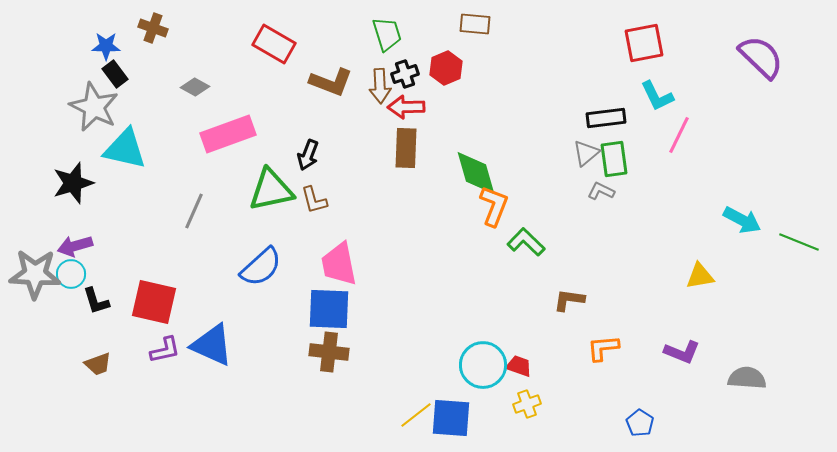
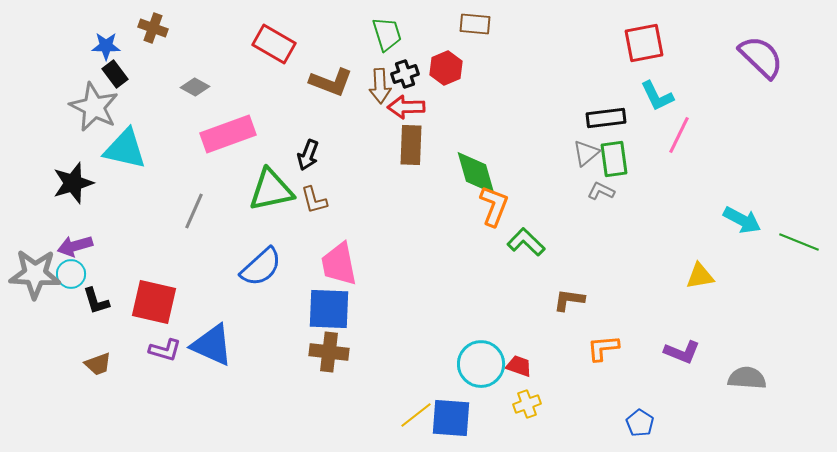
brown rectangle at (406, 148): moved 5 px right, 3 px up
purple L-shape at (165, 350): rotated 28 degrees clockwise
cyan circle at (483, 365): moved 2 px left, 1 px up
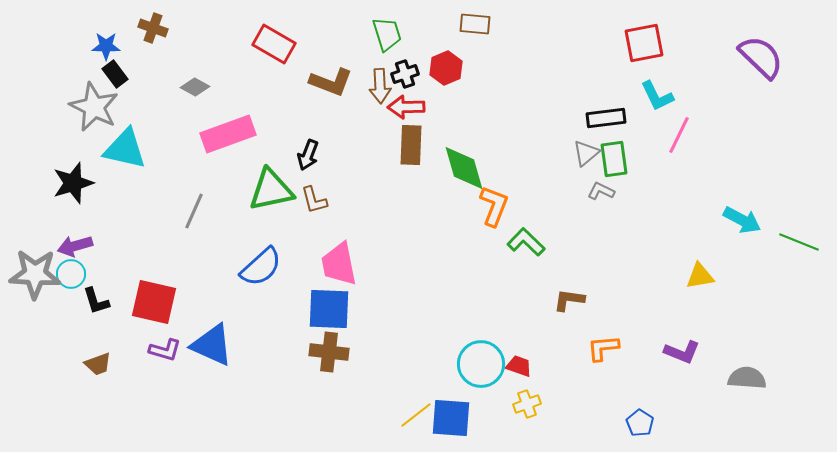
green diamond at (476, 173): moved 12 px left, 5 px up
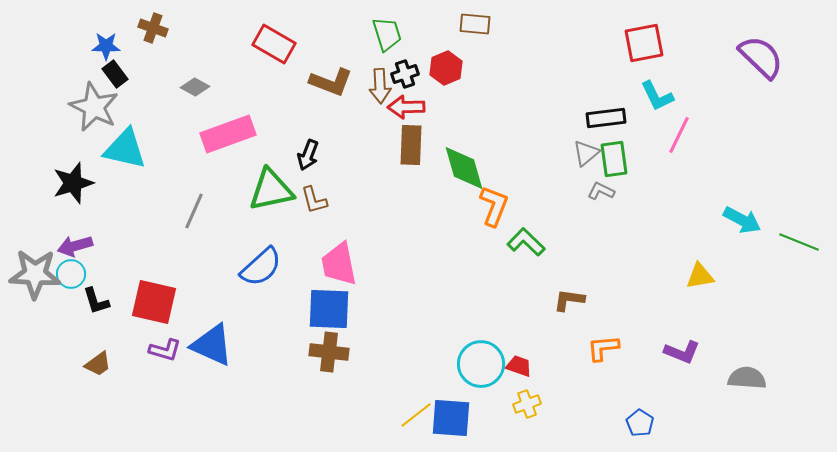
brown trapezoid at (98, 364): rotated 16 degrees counterclockwise
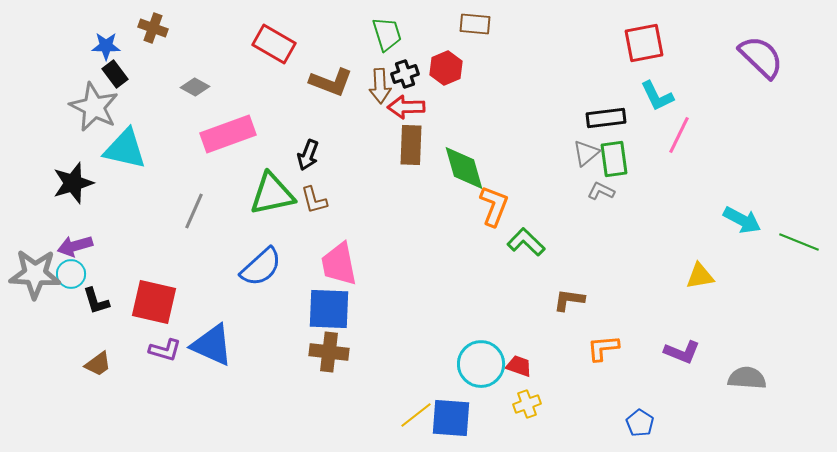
green triangle at (271, 190): moved 1 px right, 4 px down
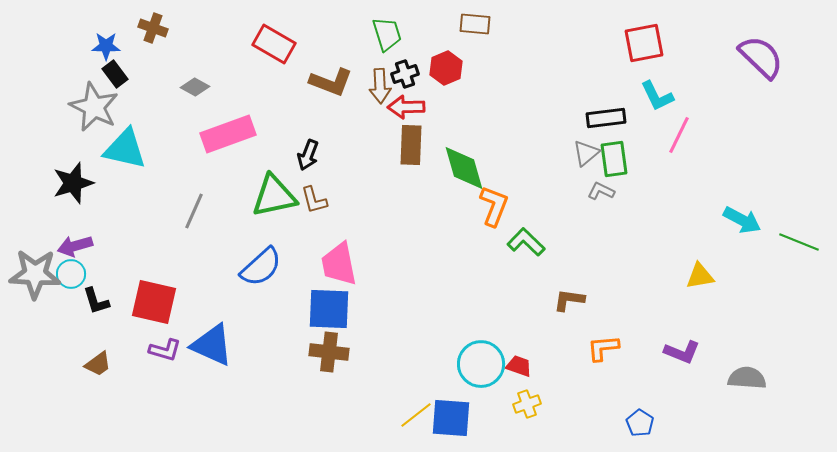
green triangle at (272, 194): moved 2 px right, 2 px down
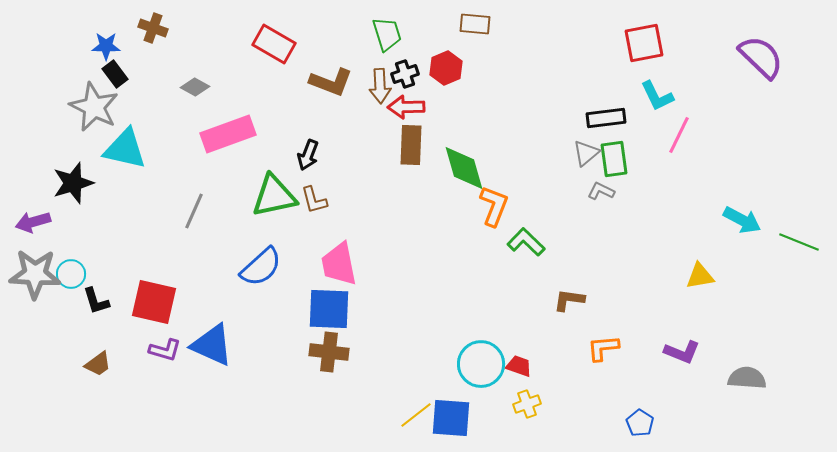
purple arrow at (75, 246): moved 42 px left, 24 px up
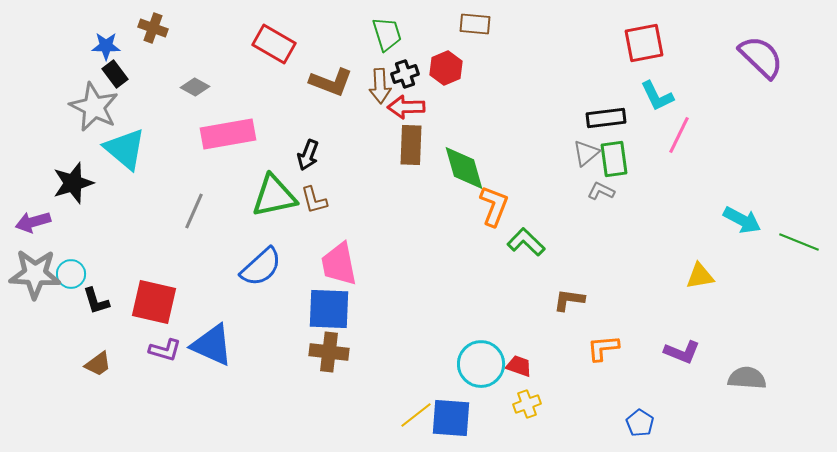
pink rectangle at (228, 134): rotated 10 degrees clockwise
cyan triangle at (125, 149): rotated 27 degrees clockwise
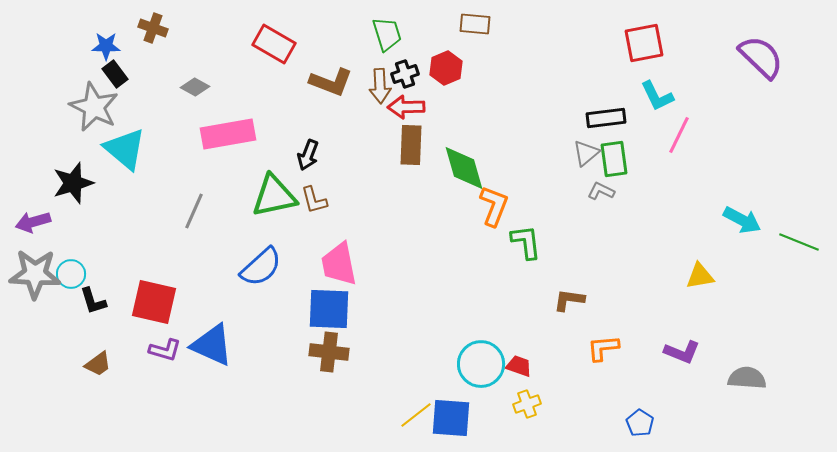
green L-shape at (526, 242): rotated 39 degrees clockwise
black L-shape at (96, 301): moved 3 px left
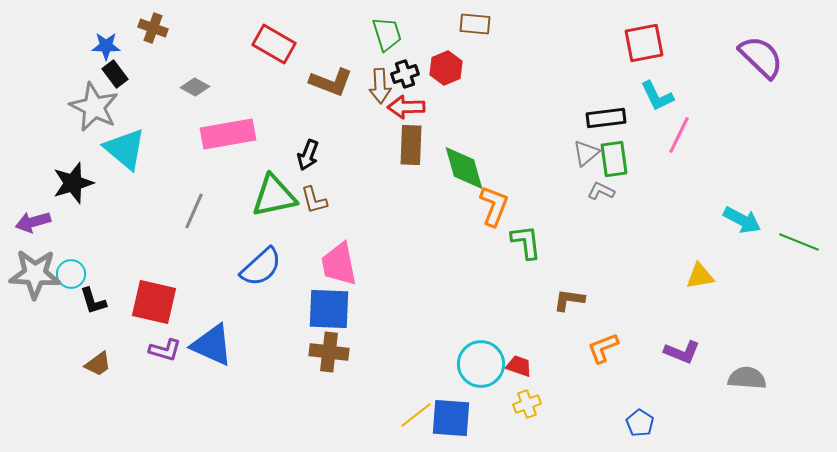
orange L-shape at (603, 348): rotated 16 degrees counterclockwise
